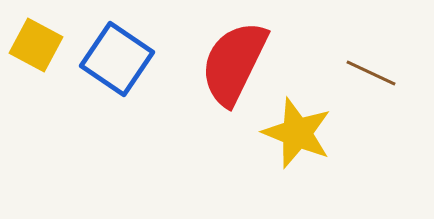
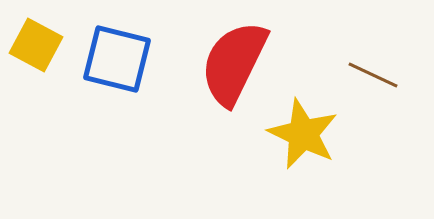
blue square: rotated 20 degrees counterclockwise
brown line: moved 2 px right, 2 px down
yellow star: moved 6 px right, 1 px down; rotated 4 degrees clockwise
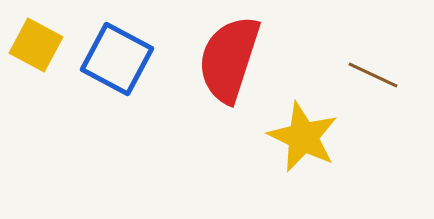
blue square: rotated 14 degrees clockwise
red semicircle: moved 5 px left, 4 px up; rotated 8 degrees counterclockwise
yellow star: moved 3 px down
